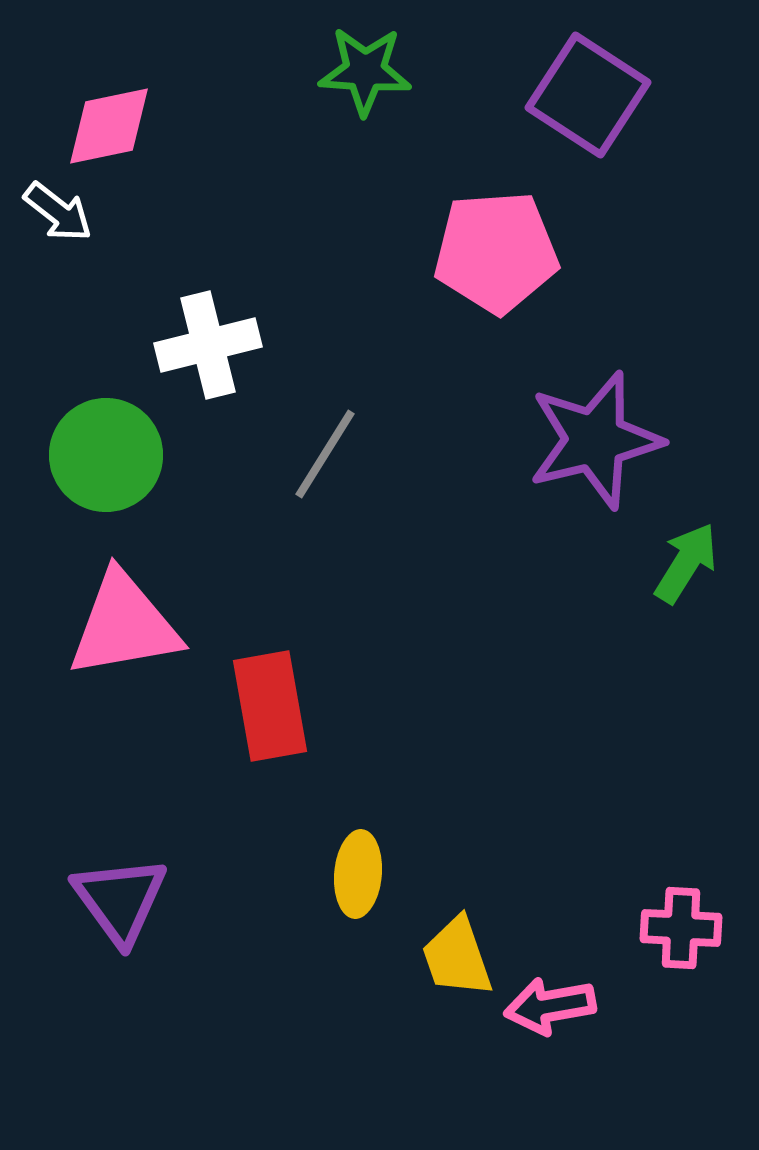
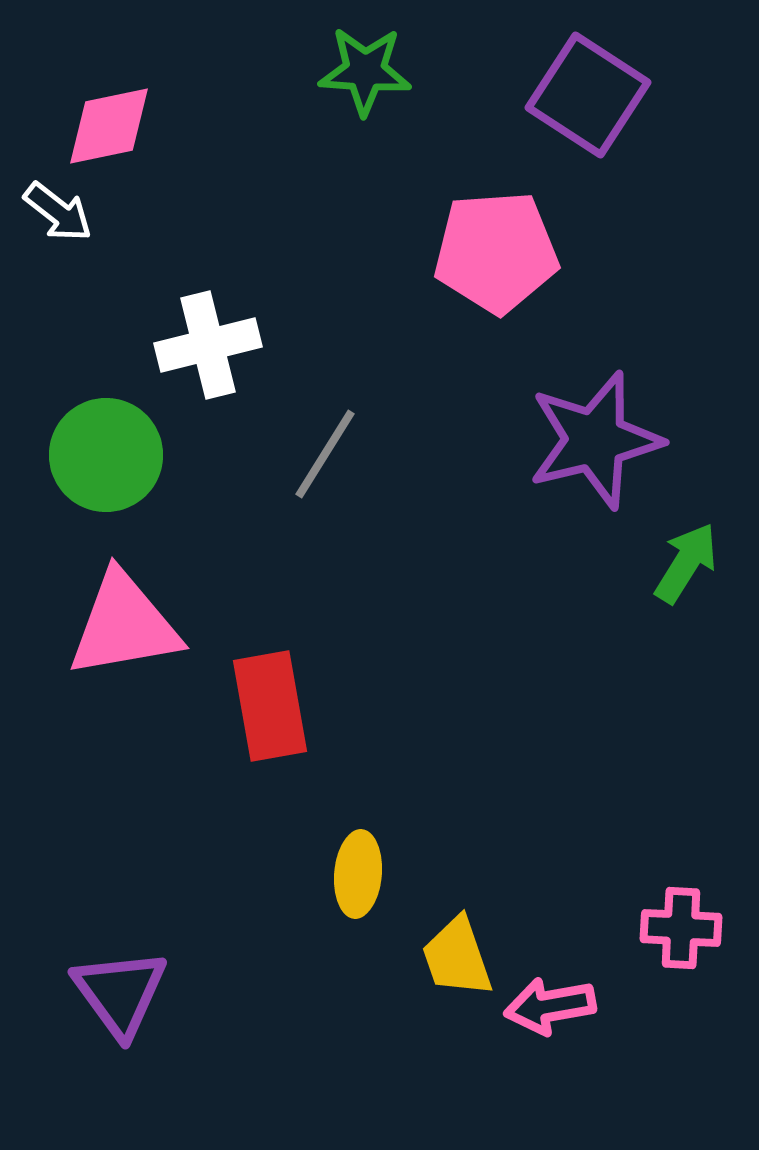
purple triangle: moved 93 px down
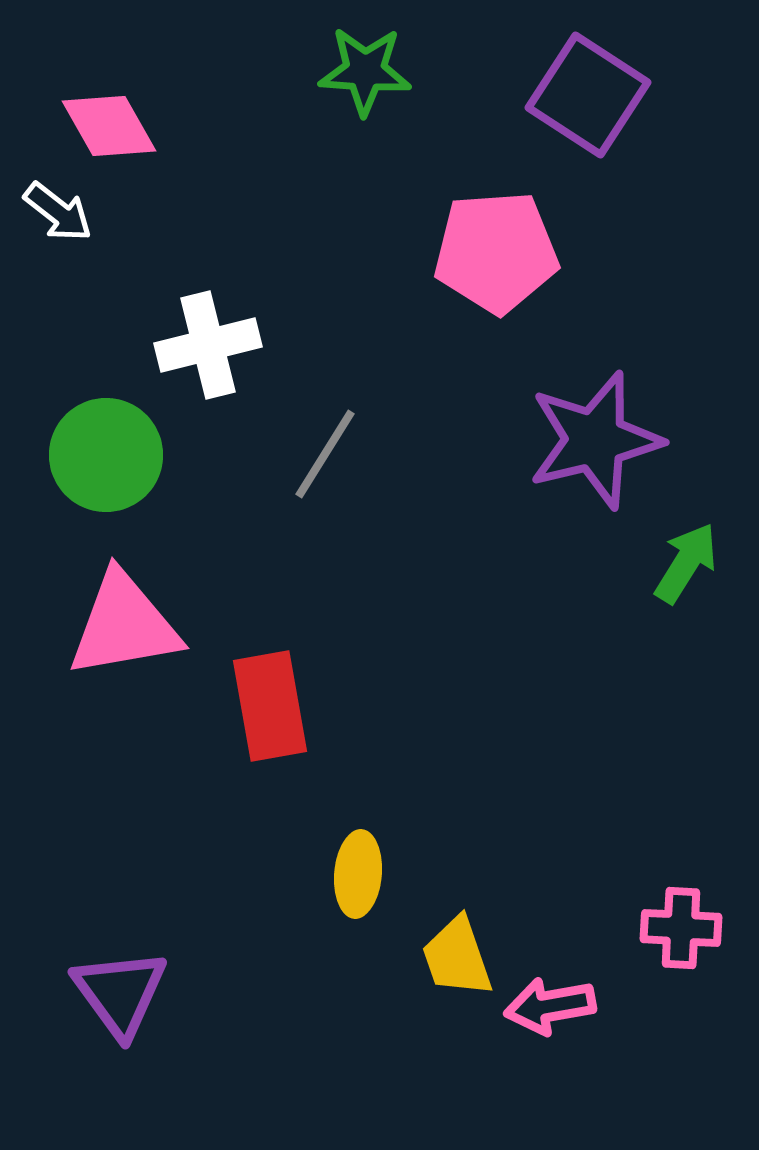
pink diamond: rotated 72 degrees clockwise
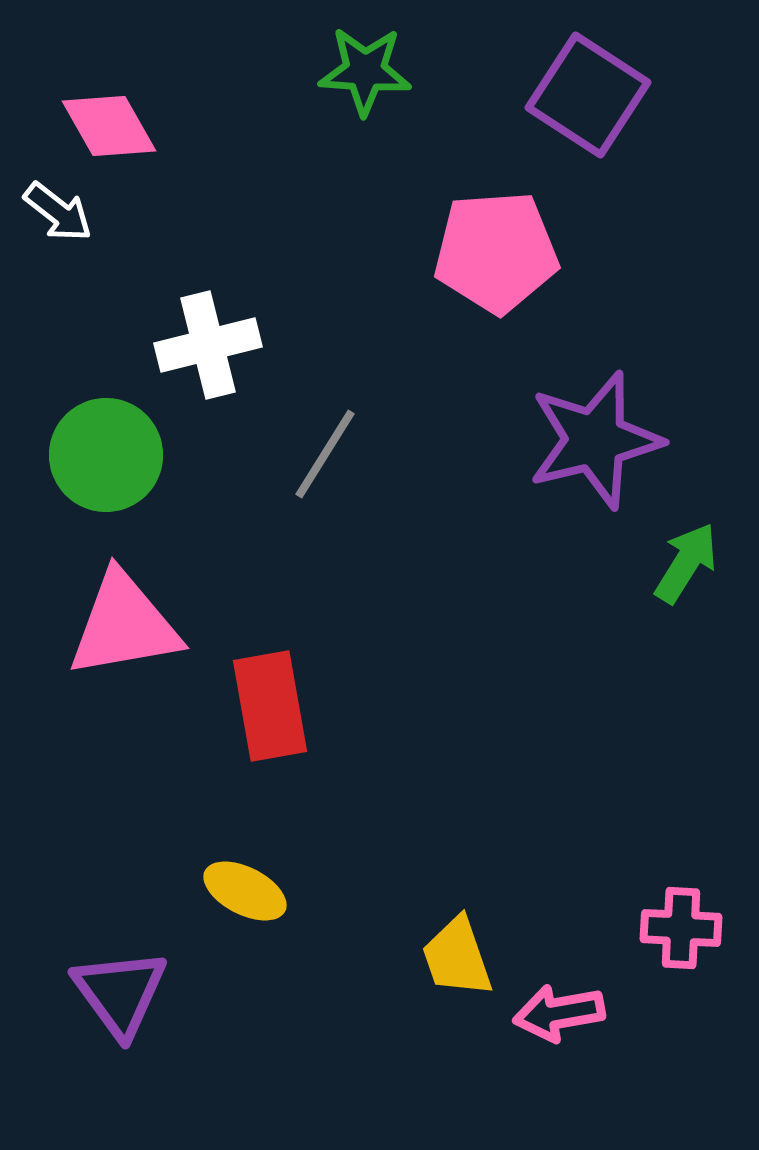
yellow ellipse: moved 113 px left, 17 px down; rotated 68 degrees counterclockwise
pink arrow: moved 9 px right, 7 px down
